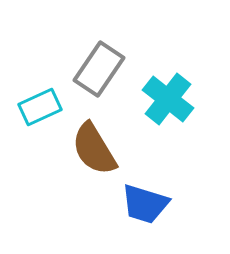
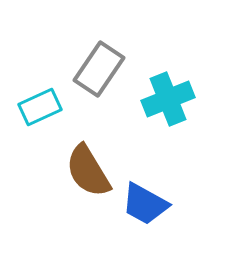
cyan cross: rotated 30 degrees clockwise
brown semicircle: moved 6 px left, 22 px down
blue trapezoid: rotated 12 degrees clockwise
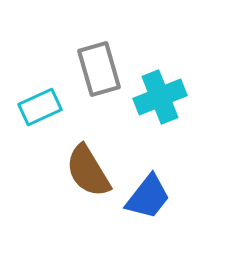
gray rectangle: rotated 50 degrees counterclockwise
cyan cross: moved 8 px left, 2 px up
blue trapezoid: moved 3 px right, 7 px up; rotated 81 degrees counterclockwise
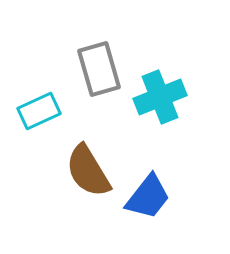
cyan rectangle: moved 1 px left, 4 px down
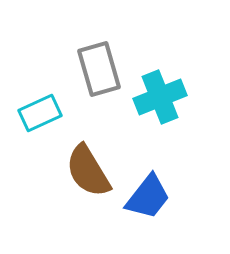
cyan rectangle: moved 1 px right, 2 px down
